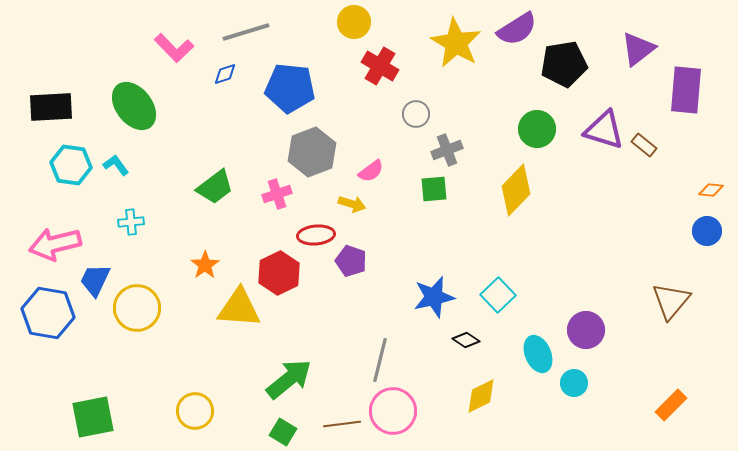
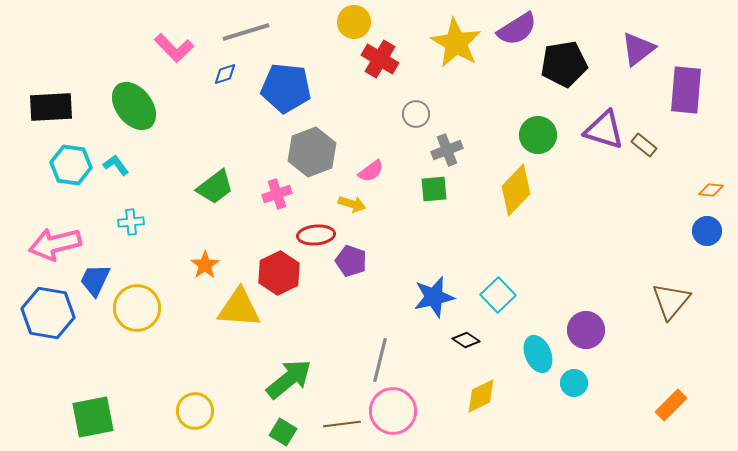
red cross at (380, 66): moved 7 px up
blue pentagon at (290, 88): moved 4 px left
green circle at (537, 129): moved 1 px right, 6 px down
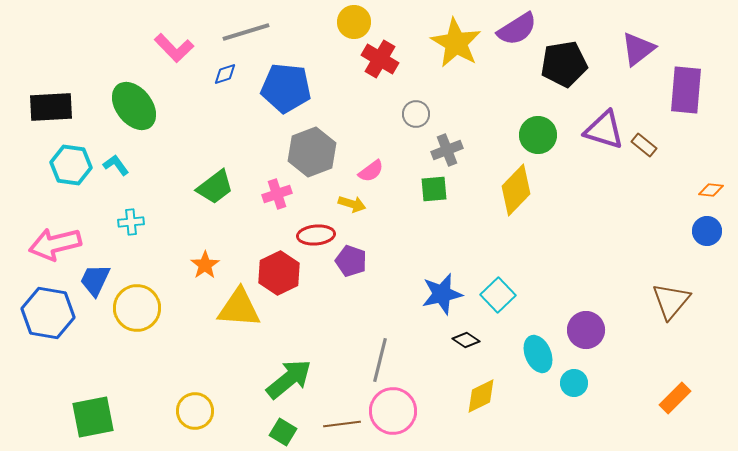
blue star at (434, 297): moved 8 px right, 3 px up
orange rectangle at (671, 405): moved 4 px right, 7 px up
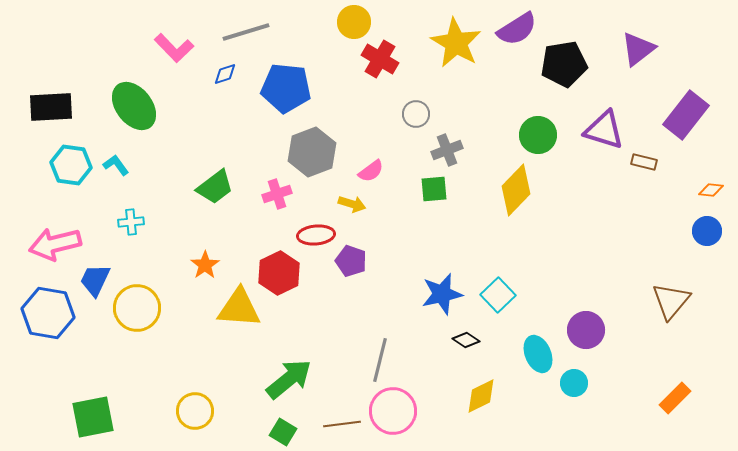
purple rectangle at (686, 90): moved 25 px down; rotated 33 degrees clockwise
brown rectangle at (644, 145): moved 17 px down; rotated 25 degrees counterclockwise
